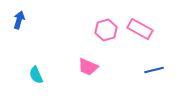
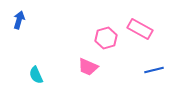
pink hexagon: moved 8 px down
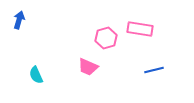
pink rectangle: rotated 20 degrees counterclockwise
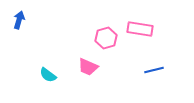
cyan semicircle: moved 12 px right; rotated 30 degrees counterclockwise
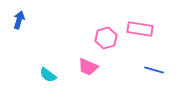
blue line: rotated 30 degrees clockwise
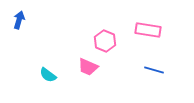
pink rectangle: moved 8 px right, 1 px down
pink hexagon: moved 1 px left, 3 px down; rotated 20 degrees counterclockwise
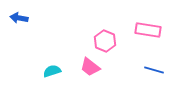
blue arrow: moved 2 px up; rotated 96 degrees counterclockwise
pink trapezoid: moved 2 px right; rotated 15 degrees clockwise
cyan semicircle: moved 4 px right, 4 px up; rotated 126 degrees clockwise
